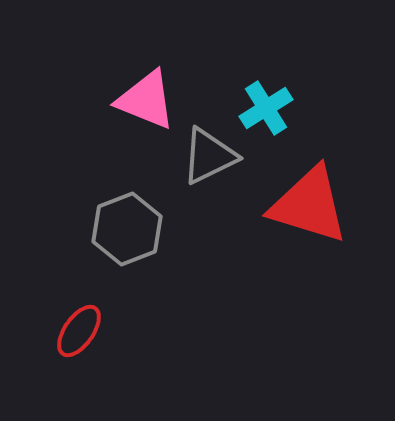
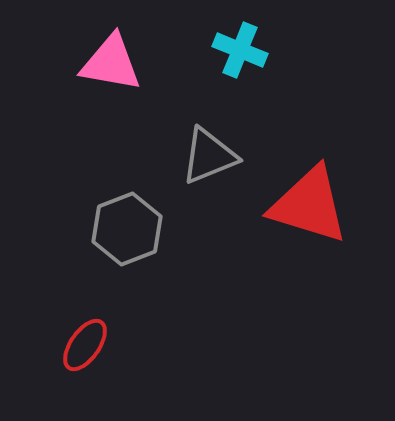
pink triangle: moved 35 px left, 37 px up; rotated 12 degrees counterclockwise
cyan cross: moved 26 px left, 58 px up; rotated 36 degrees counterclockwise
gray triangle: rotated 4 degrees clockwise
red ellipse: moved 6 px right, 14 px down
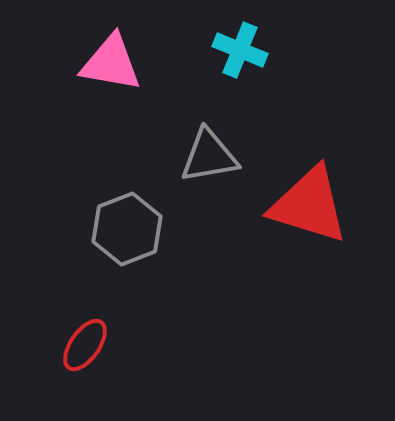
gray triangle: rotated 12 degrees clockwise
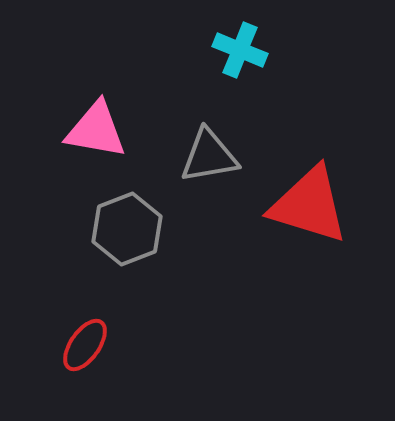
pink triangle: moved 15 px left, 67 px down
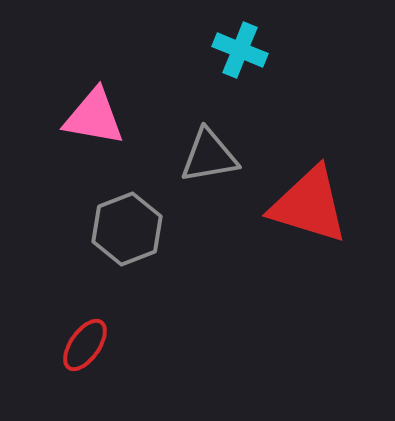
pink triangle: moved 2 px left, 13 px up
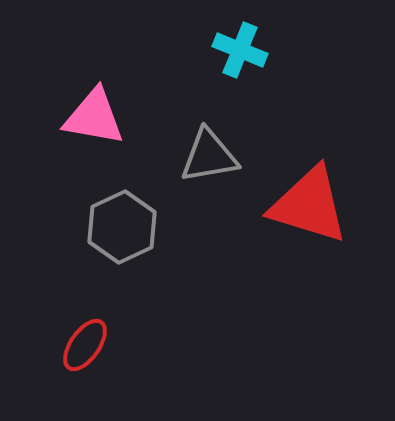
gray hexagon: moved 5 px left, 2 px up; rotated 4 degrees counterclockwise
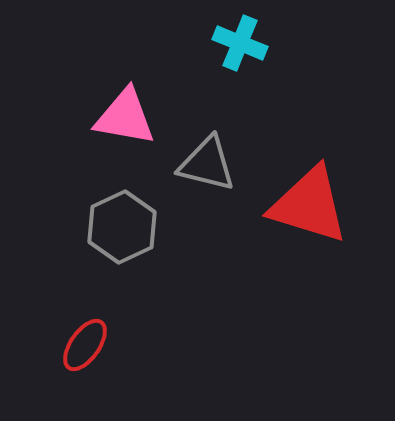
cyan cross: moved 7 px up
pink triangle: moved 31 px right
gray triangle: moved 2 px left, 8 px down; rotated 24 degrees clockwise
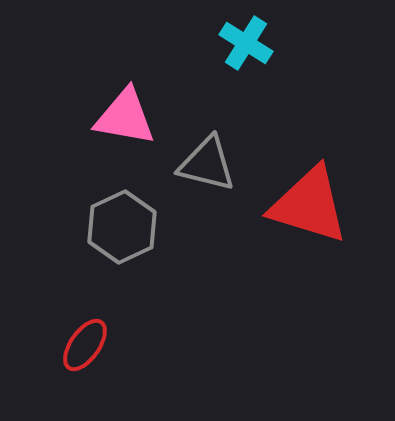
cyan cross: moved 6 px right; rotated 10 degrees clockwise
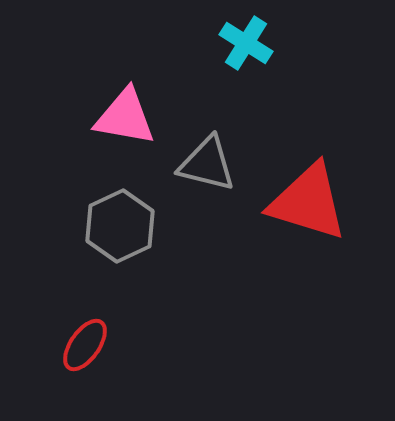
red triangle: moved 1 px left, 3 px up
gray hexagon: moved 2 px left, 1 px up
